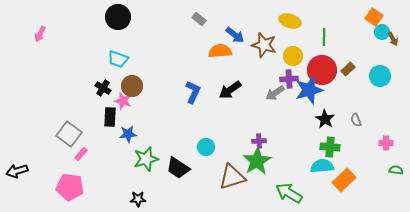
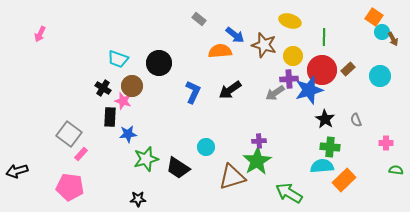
black circle at (118, 17): moved 41 px right, 46 px down
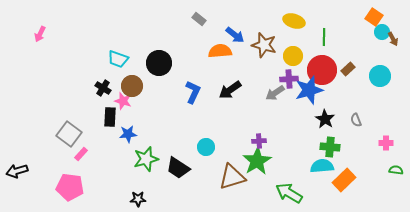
yellow ellipse at (290, 21): moved 4 px right
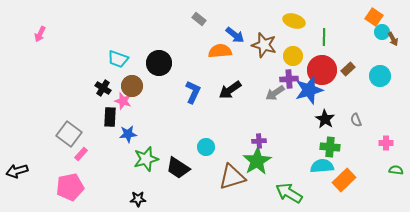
pink pentagon at (70, 187): rotated 20 degrees counterclockwise
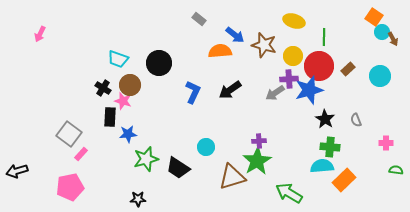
red circle at (322, 70): moved 3 px left, 4 px up
brown circle at (132, 86): moved 2 px left, 1 px up
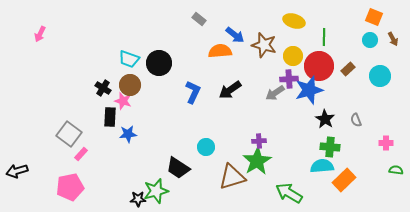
orange square at (374, 17): rotated 12 degrees counterclockwise
cyan circle at (382, 32): moved 12 px left, 8 px down
cyan trapezoid at (118, 59): moved 11 px right
green star at (146, 159): moved 10 px right, 32 px down
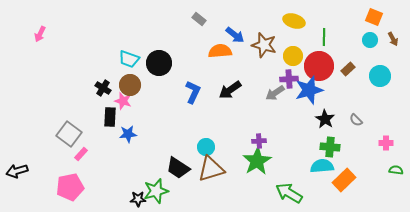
gray semicircle at (356, 120): rotated 24 degrees counterclockwise
brown triangle at (232, 177): moved 21 px left, 8 px up
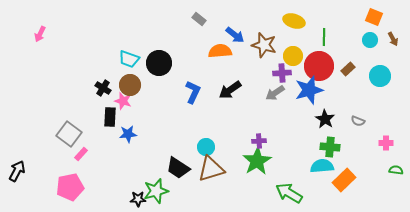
purple cross at (289, 79): moved 7 px left, 6 px up
gray semicircle at (356, 120): moved 2 px right, 1 px down; rotated 24 degrees counterclockwise
black arrow at (17, 171): rotated 135 degrees clockwise
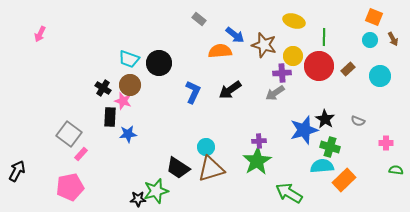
blue star at (309, 90): moved 5 px left, 40 px down
green cross at (330, 147): rotated 12 degrees clockwise
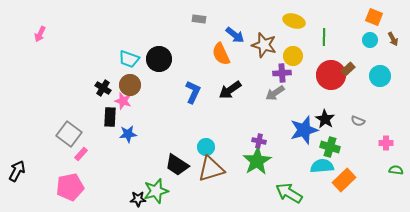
gray rectangle at (199, 19): rotated 32 degrees counterclockwise
orange semicircle at (220, 51): moved 1 px right, 3 px down; rotated 110 degrees counterclockwise
black circle at (159, 63): moved 4 px up
red circle at (319, 66): moved 12 px right, 9 px down
purple cross at (259, 141): rotated 16 degrees clockwise
black trapezoid at (178, 168): moved 1 px left, 3 px up
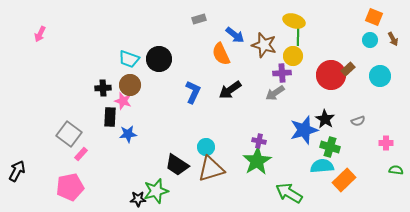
gray rectangle at (199, 19): rotated 24 degrees counterclockwise
green line at (324, 37): moved 26 px left
black cross at (103, 88): rotated 35 degrees counterclockwise
gray semicircle at (358, 121): rotated 40 degrees counterclockwise
